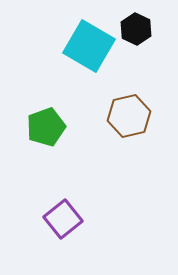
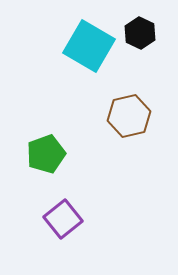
black hexagon: moved 4 px right, 4 px down
green pentagon: moved 27 px down
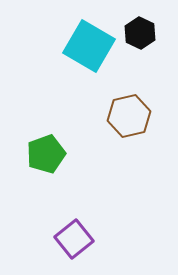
purple square: moved 11 px right, 20 px down
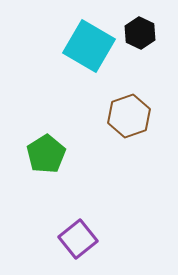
brown hexagon: rotated 6 degrees counterclockwise
green pentagon: rotated 12 degrees counterclockwise
purple square: moved 4 px right
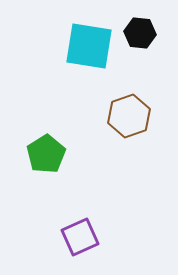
black hexagon: rotated 20 degrees counterclockwise
cyan square: rotated 21 degrees counterclockwise
purple square: moved 2 px right, 2 px up; rotated 15 degrees clockwise
